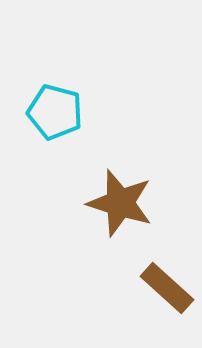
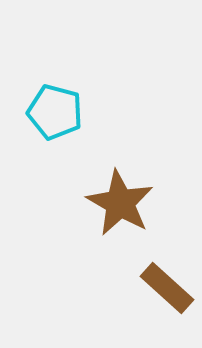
brown star: rotated 12 degrees clockwise
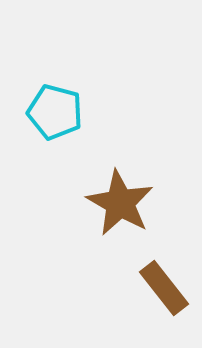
brown rectangle: moved 3 px left; rotated 10 degrees clockwise
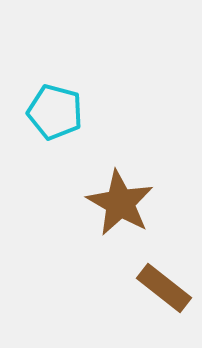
brown rectangle: rotated 14 degrees counterclockwise
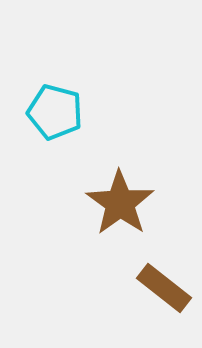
brown star: rotated 6 degrees clockwise
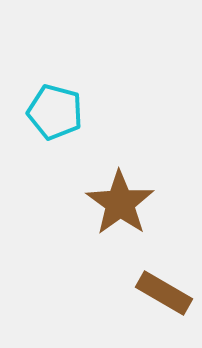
brown rectangle: moved 5 px down; rotated 8 degrees counterclockwise
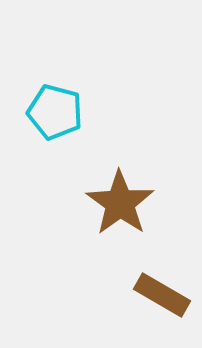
brown rectangle: moved 2 px left, 2 px down
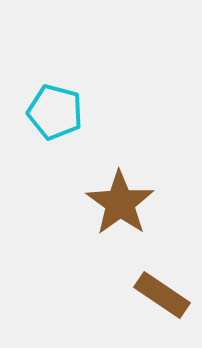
brown rectangle: rotated 4 degrees clockwise
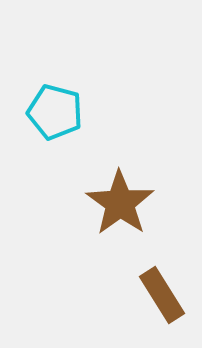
brown rectangle: rotated 24 degrees clockwise
